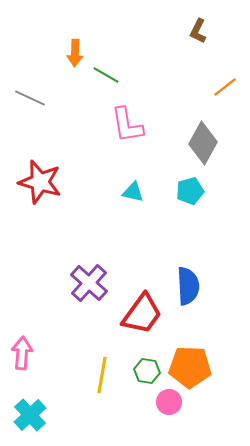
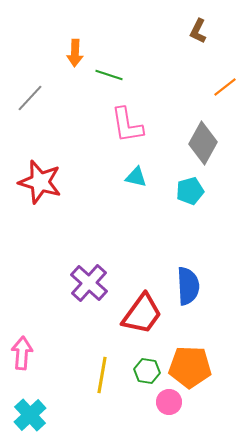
green line: moved 3 px right; rotated 12 degrees counterclockwise
gray line: rotated 72 degrees counterclockwise
cyan triangle: moved 3 px right, 15 px up
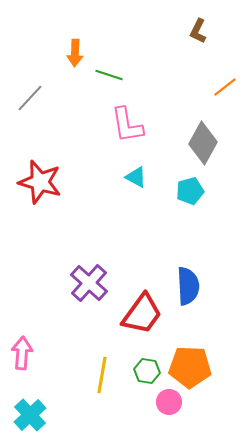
cyan triangle: rotated 15 degrees clockwise
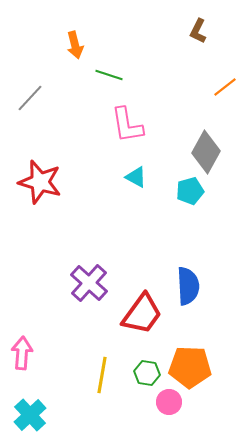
orange arrow: moved 8 px up; rotated 16 degrees counterclockwise
gray diamond: moved 3 px right, 9 px down
green hexagon: moved 2 px down
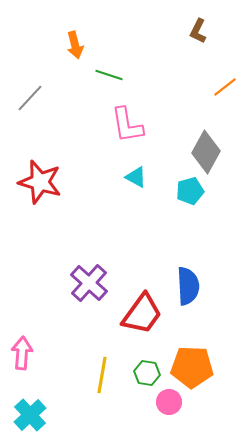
orange pentagon: moved 2 px right
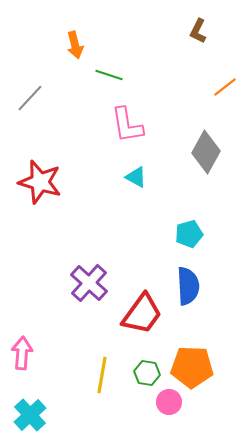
cyan pentagon: moved 1 px left, 43 px down
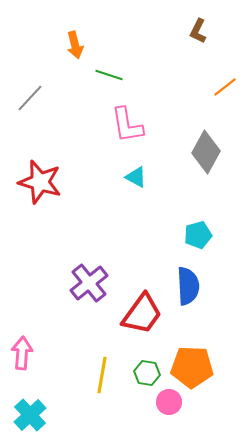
cyan pentagon: moved 9 px right, 1 px down
purple cross: rotated 9 degrees clockwise
